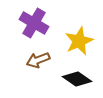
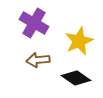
brown arrow: rotated 15 degrees clockwise
black diamond: moved 1 px left, 1 px up
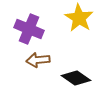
purple cross: moved 5 px left, 6 px down; rotated 8 degrees counterclockwise
yellow star: moved 23 px up; rotated 16 degrees counterclockwise
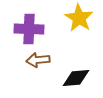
purple cross: rotated 20 degrees counterclockwise
black diamond: rotated 40 degrees counterclockwise
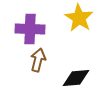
purple cross: moved 1 px right
brown arrow: rotated 110 degrees clockwise
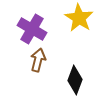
purple cross: moved 2 px right; rotated 28 degrees clockwise
black diamond: moved 1 px left, 2 px down; rotated 64 degrees counterclockwise
